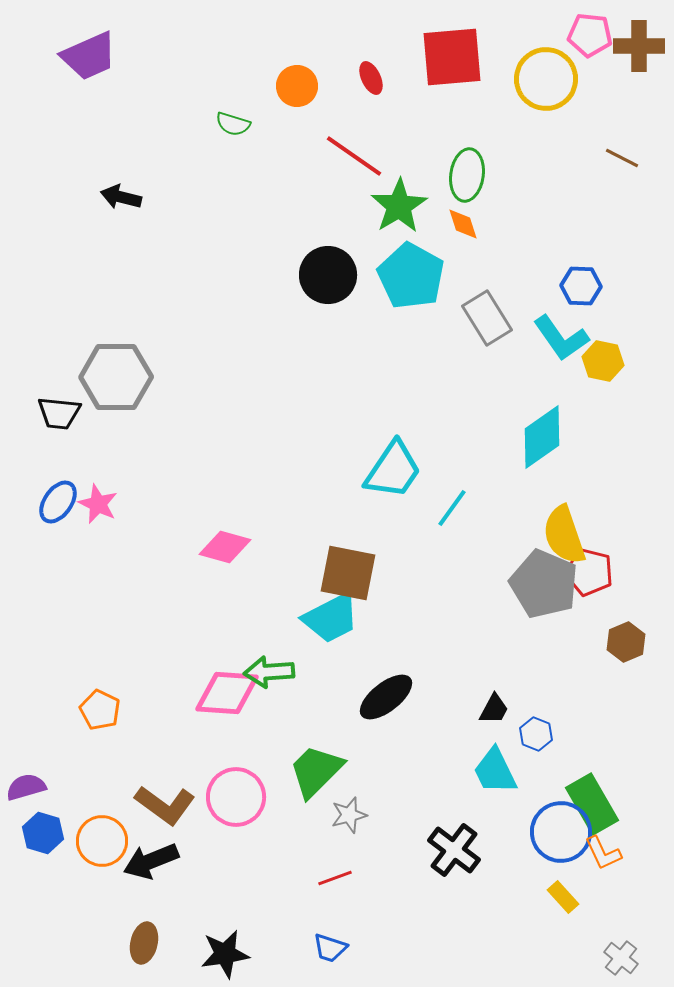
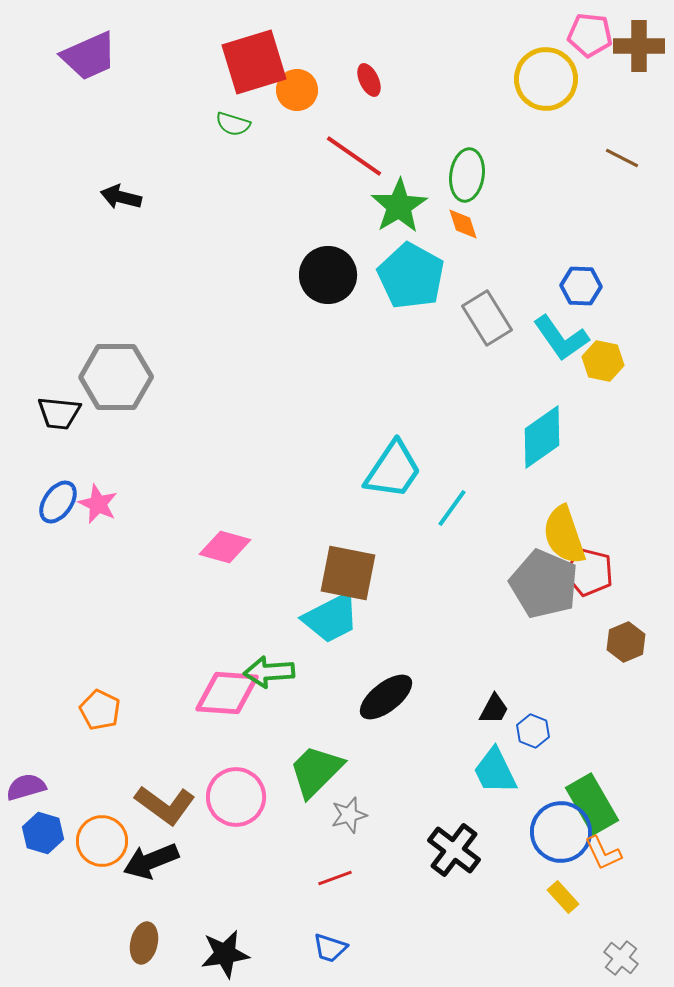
red square at (452, 57): moved 198 px left, 5 px down; rotated 12 degrees counterclockwise
red ellipse at (371, 78): moved 2 px left, 2 px down
orange circle at (297, 86): moved 4 px down
blue hexagon at (536, 734): moved 3 px left, 3 px up
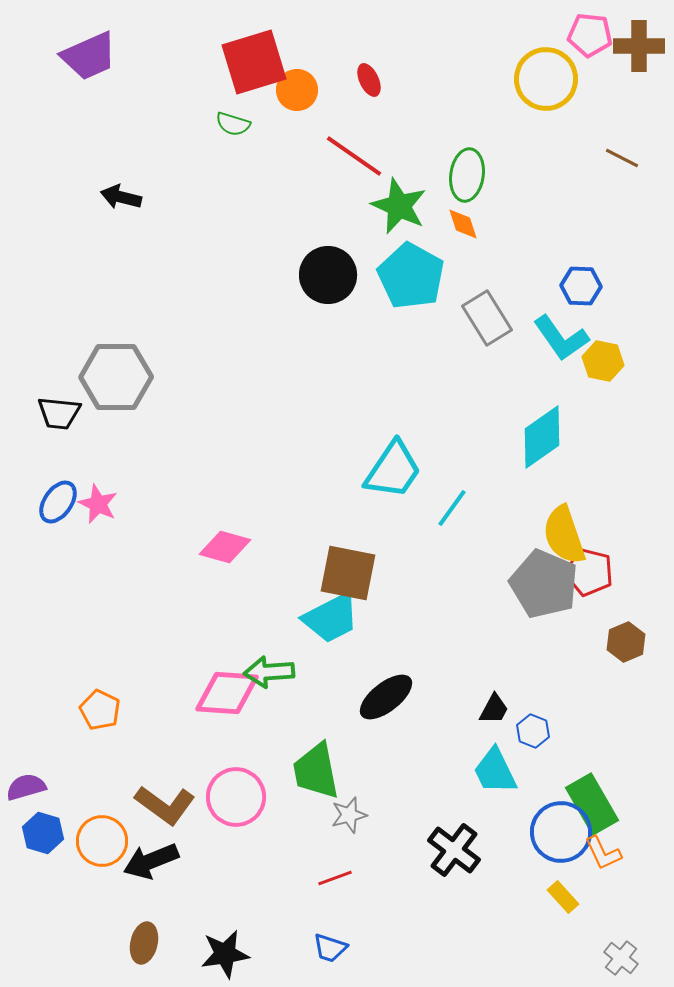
green star at (399, 206): rotated 16 degrees counterclockwise
green trapezoid at (316, 771): rotated 56 degrees counterclockwise
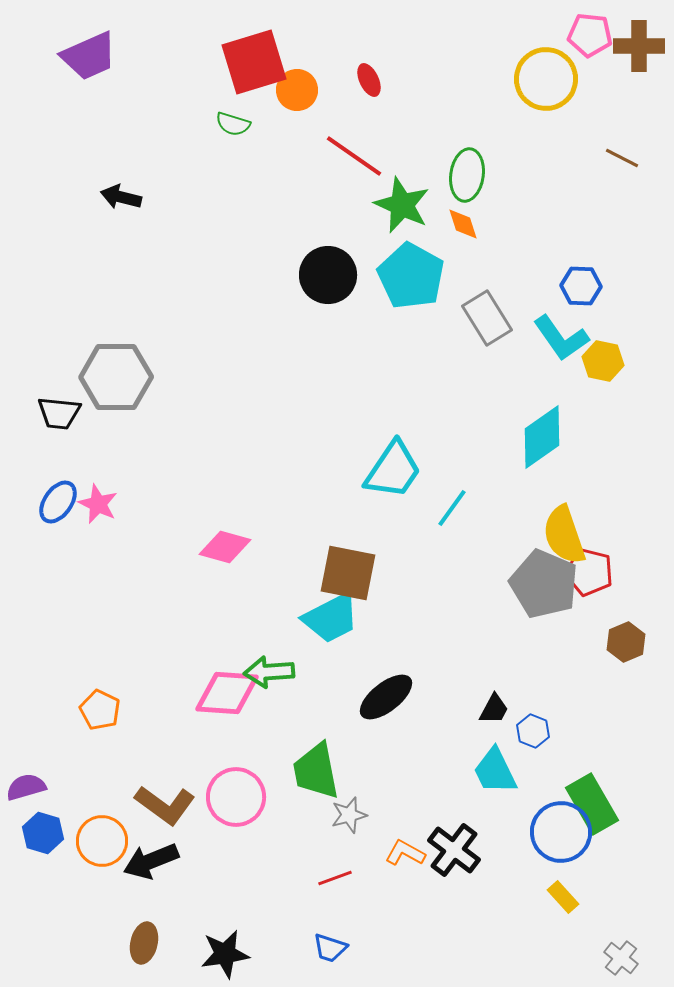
green star at (399, 206): moved 3 px right, 1 px up
orange L-shape at (603, 853): moved 198 px left; rotated 144 degrees clockwise
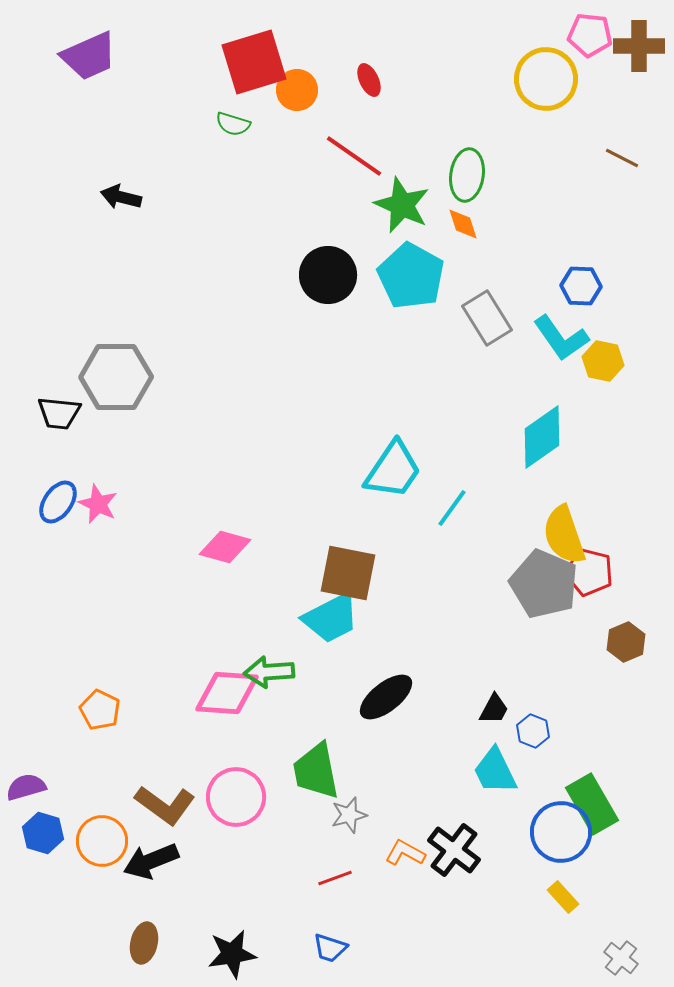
black star at (225, 954): moved 7 px right
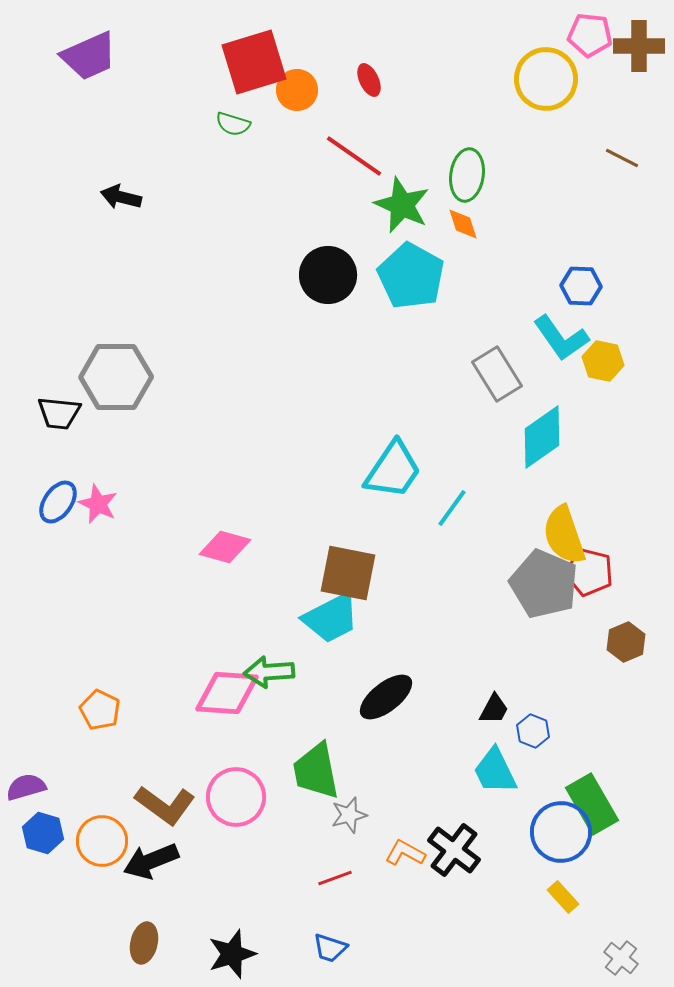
gray rectangle at (487, 318): moved 10 px right, 56 px down
black star at (232, 954): rotated 9 degrees counterclockwise
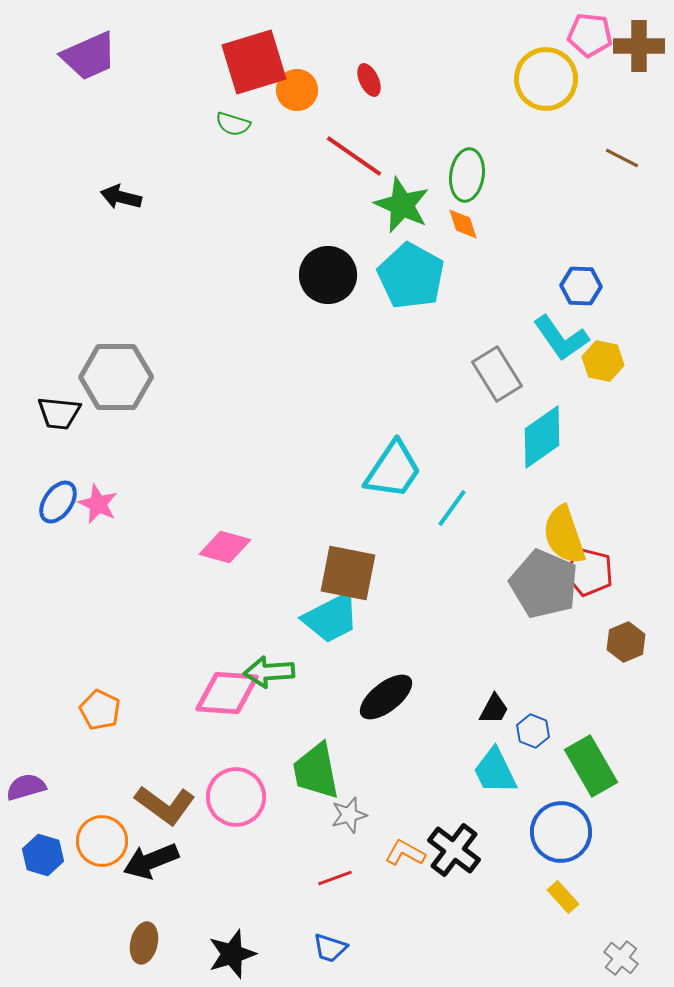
green rectangle at (592, 804): moved 1 px left, 38 px up
blue hexagon at (43, 833): moved 22 px down
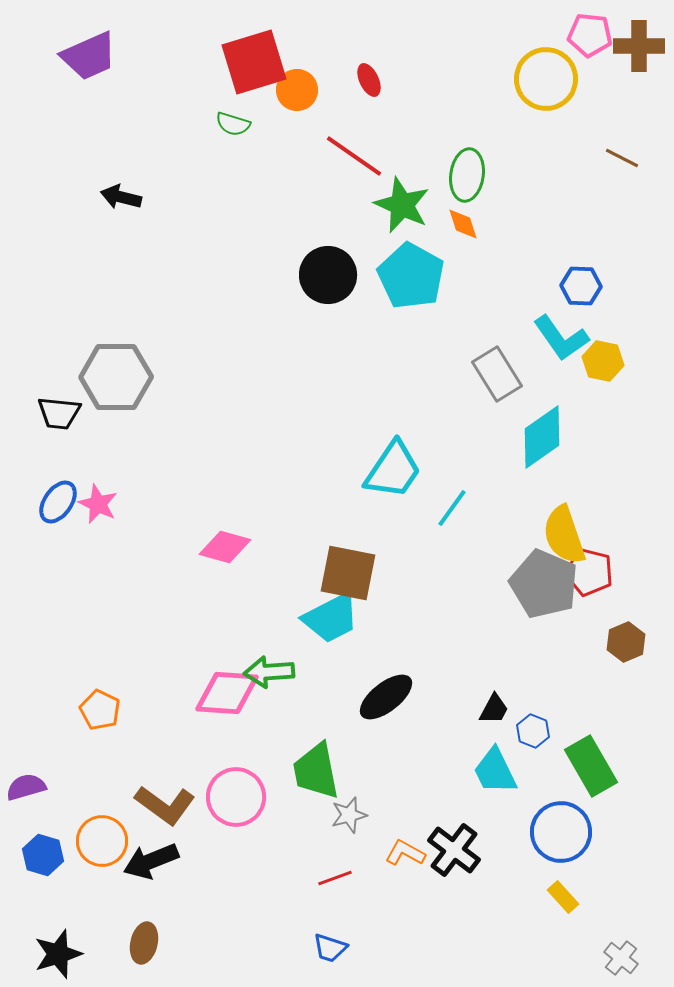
black star at (232, 954): moved 174 px left
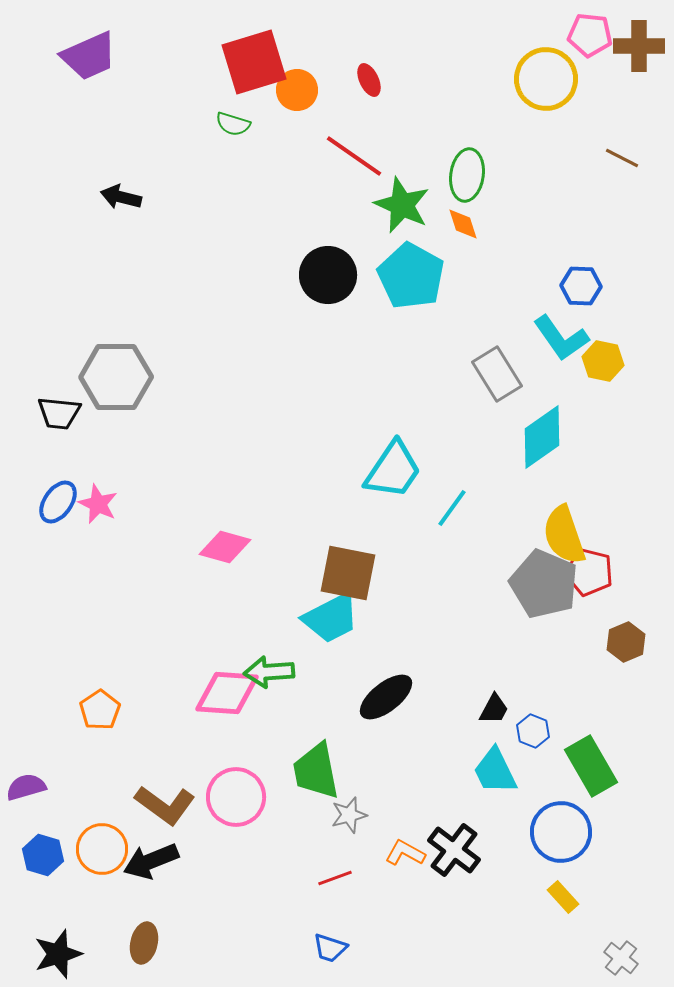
orange pentagon at (100, 710): rotated 12 degrees clockwise
orange circle at (102, 841): moved 8 px down
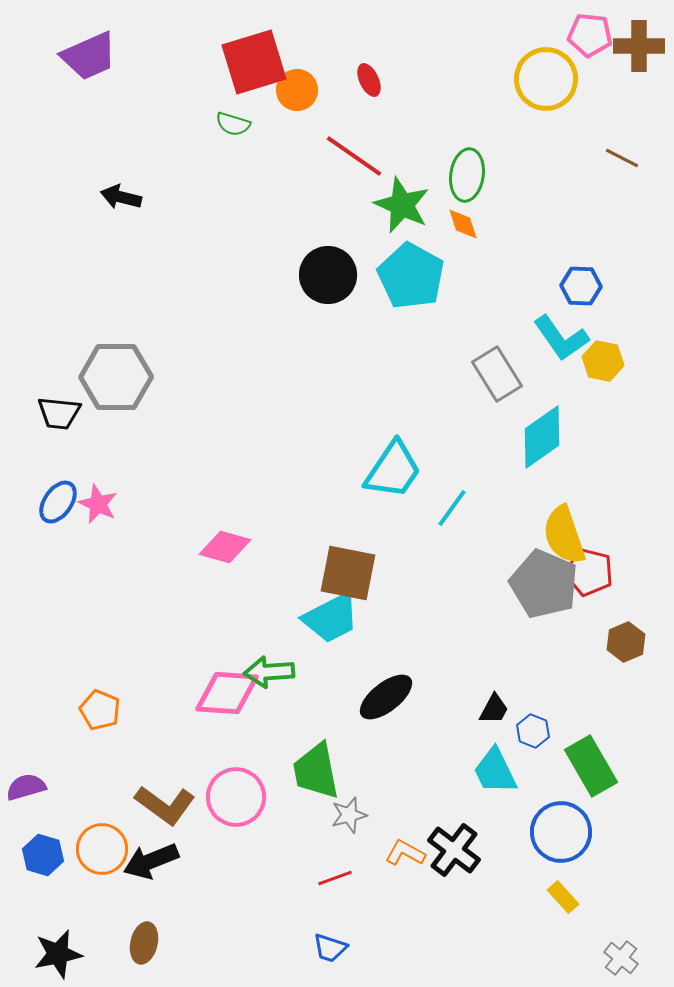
orange pentagon at (100, 710): rotated 15 degrees counterclockwise
black star at (58, 954): rotated 6 degrees clockwise
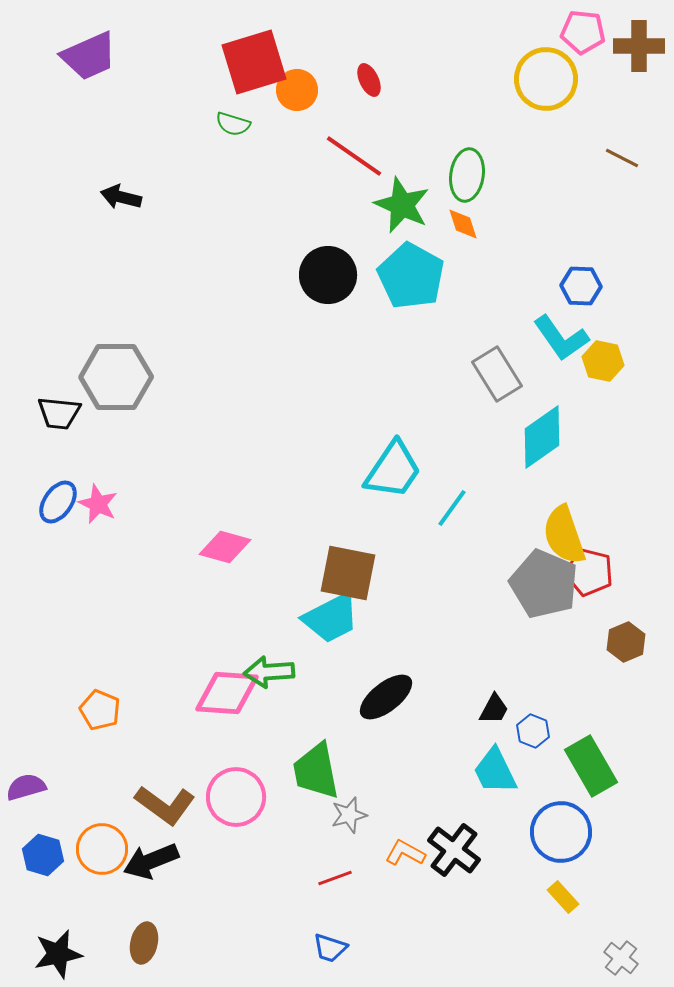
pink pentagon at (590, 35): moved 7 px left, 3 px up
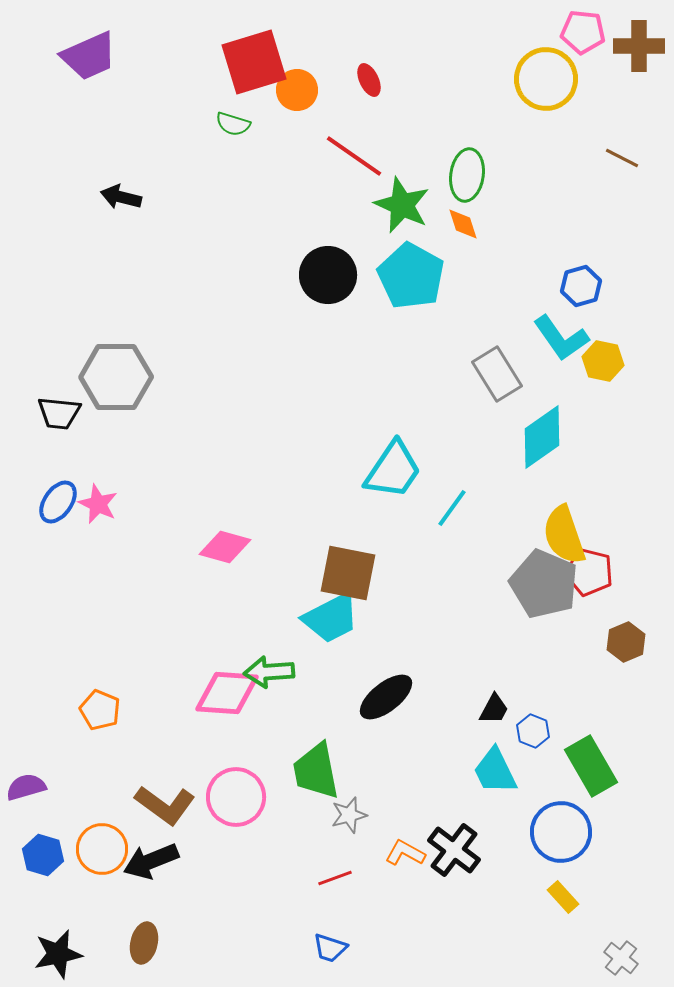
blue hexagon at (581, 286): rotated 18 degrees counterclockwise
